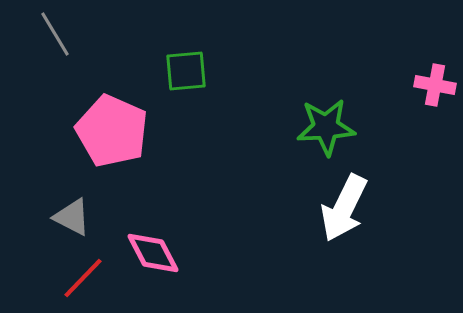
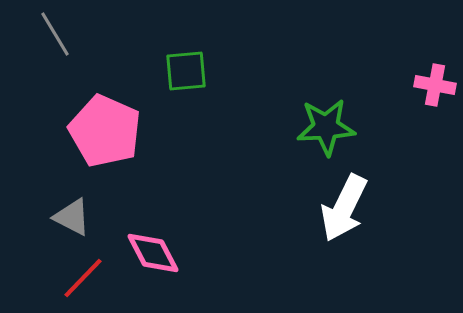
pink pentagon: moved 7 px left
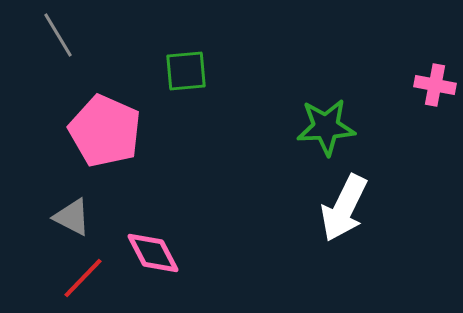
gray line: moved 3 px right, 1 px down
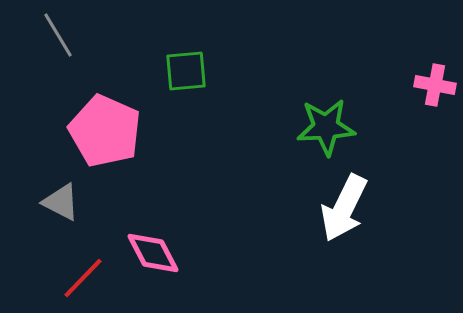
gray triangle: moved 11 px left, 15 px up
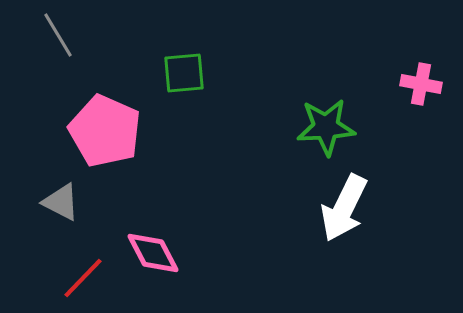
green square: moved 2 px left, 2 px down
pink cross: moved 14 px left, 1 px up
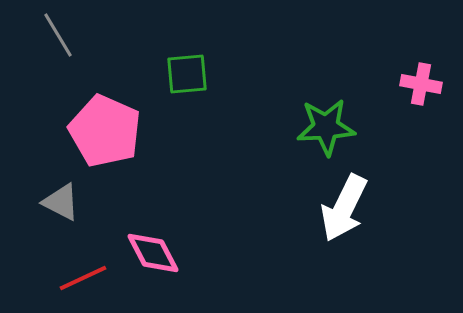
green square: moved 3 px right, 1 px down
red line: rotated 21 degrees clockwise
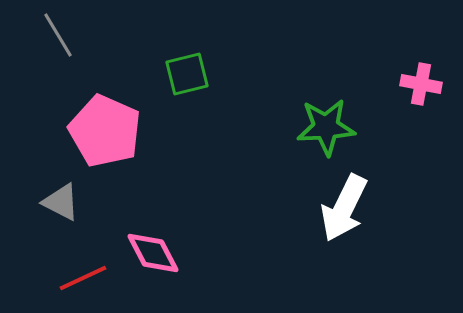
green square: rotated 9 degrees counterclockwise
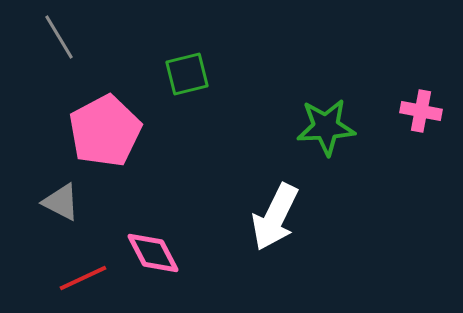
gray line: moved 1 px right, 2 px down
pink cross: moved 27 px down
pink pentagon: rotated 20 degrees clockwise
white arrow: moved 69 px left, 9 px down
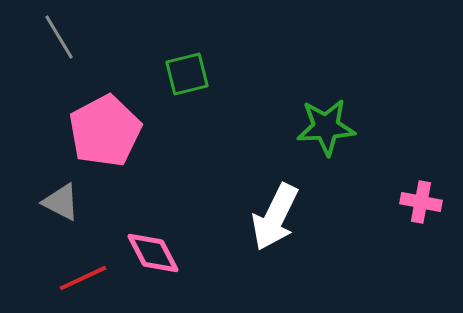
pink cross: moved 91 px down
